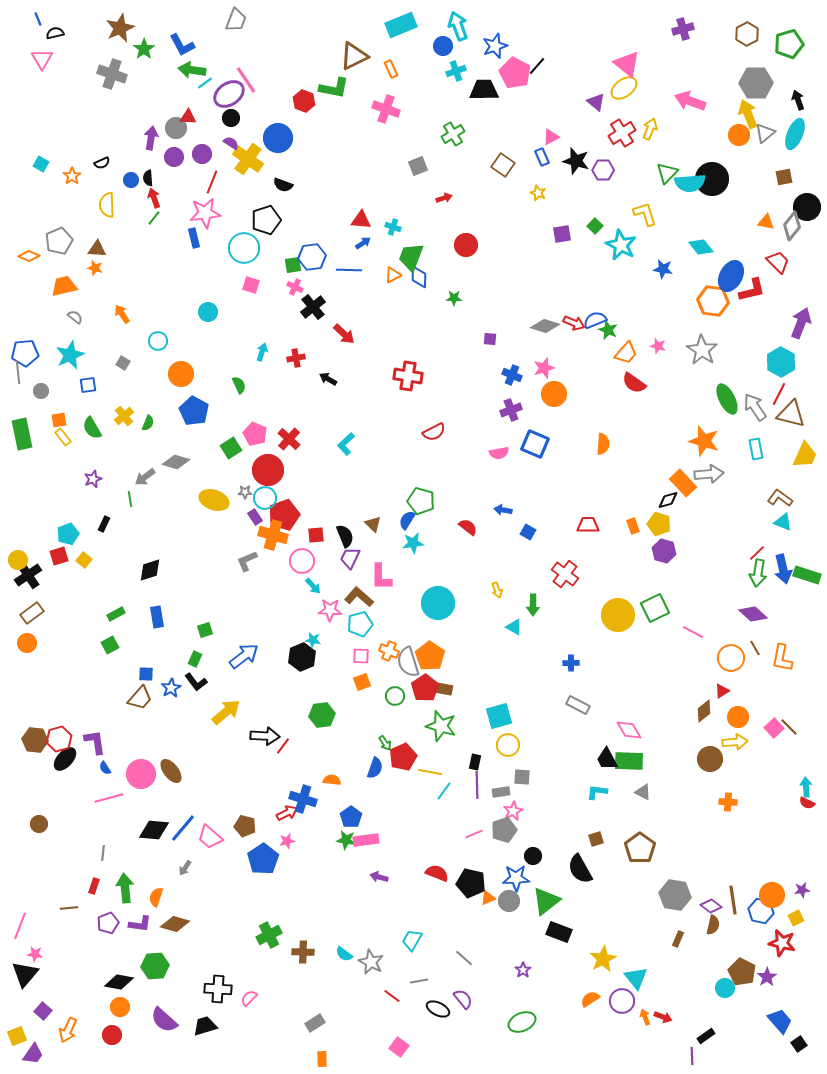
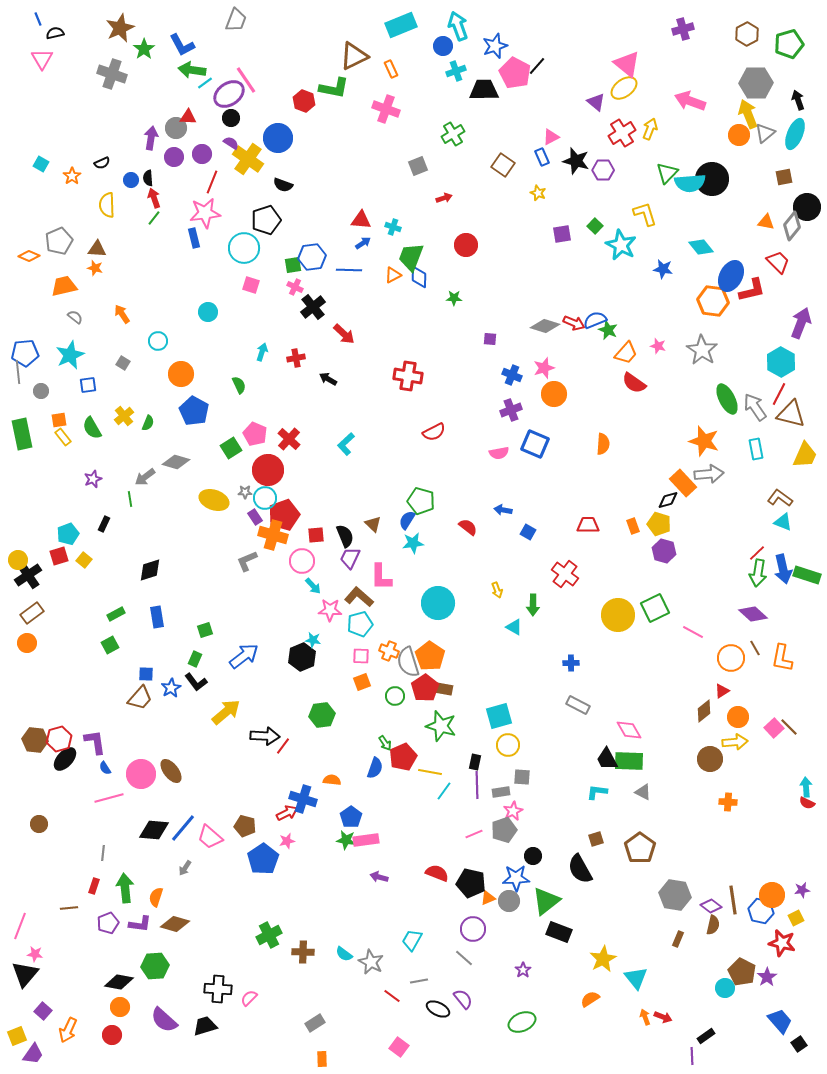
purple circle at (622, 1001): moved 149 px left, 72 px up
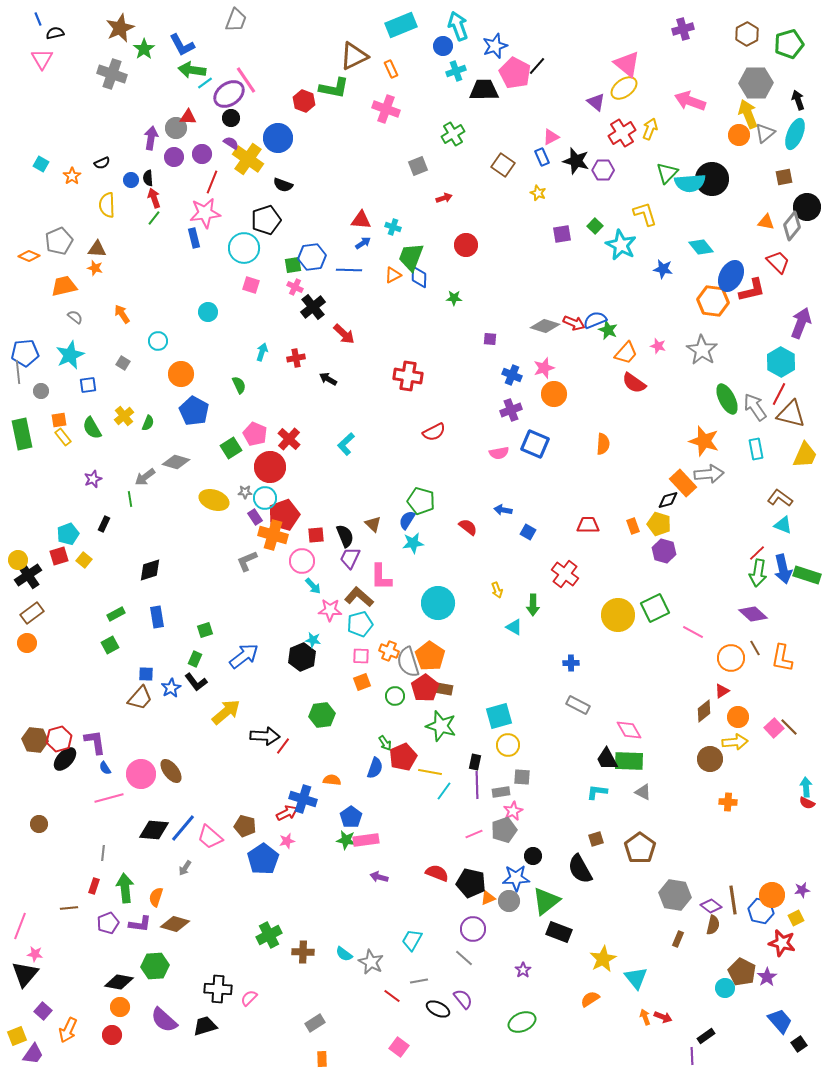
red circle at (268, 470): moved 2 px right, 3 px up
cyan triangle at (783, 522): moved 3 px down
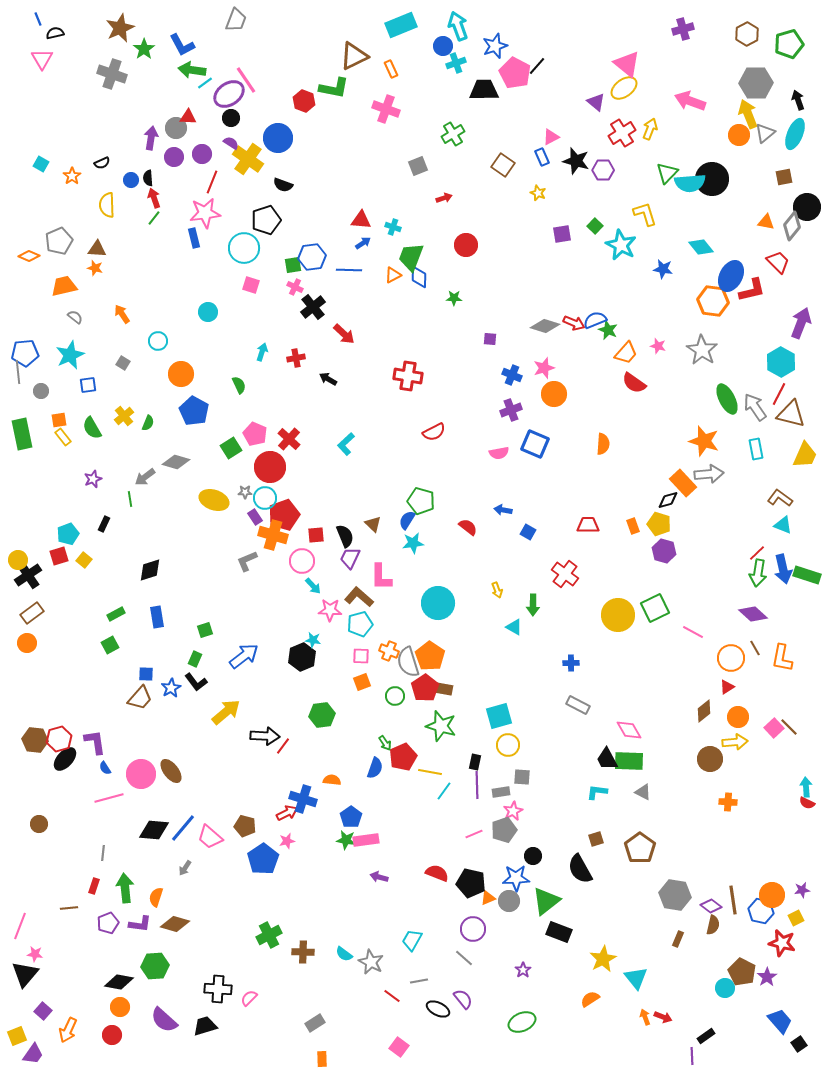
cyan cross at (456, 71): moved 8 px up
red triangle at (722, 691): moved 5 px right, 4 px up
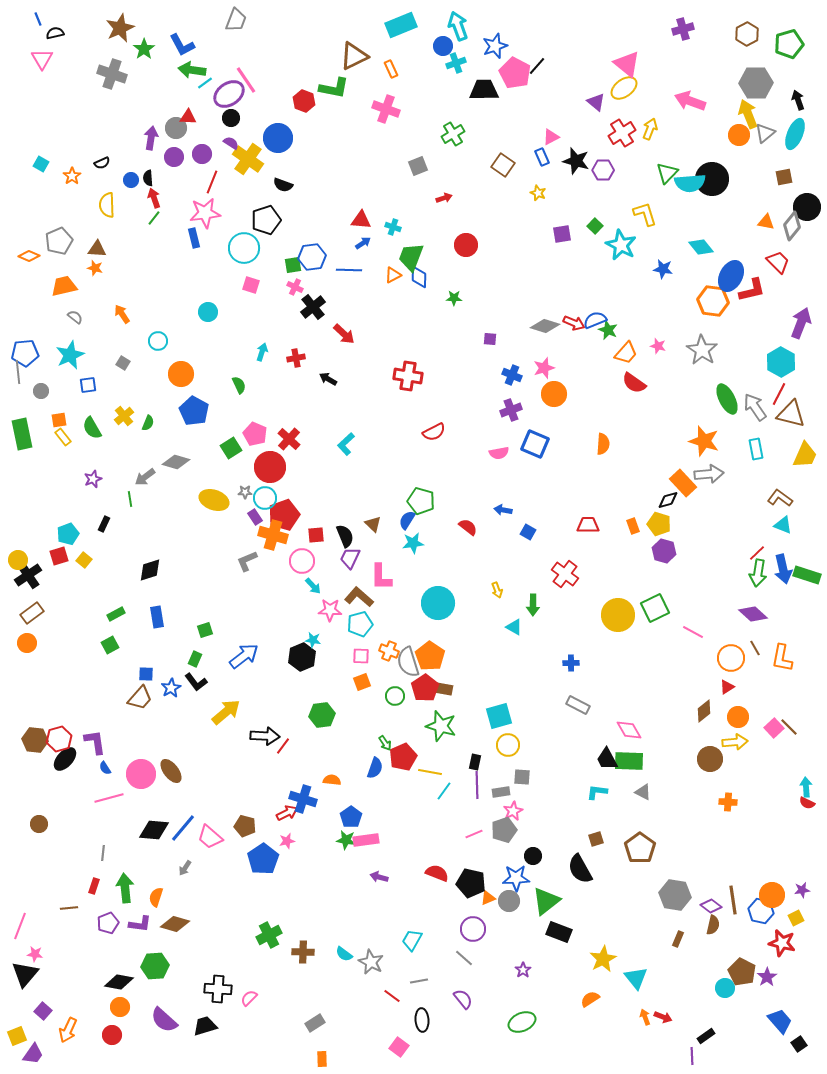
black ellipse at (438, 1009): moved 16 px left, 11 px down; rotated 60 degrees clockwise
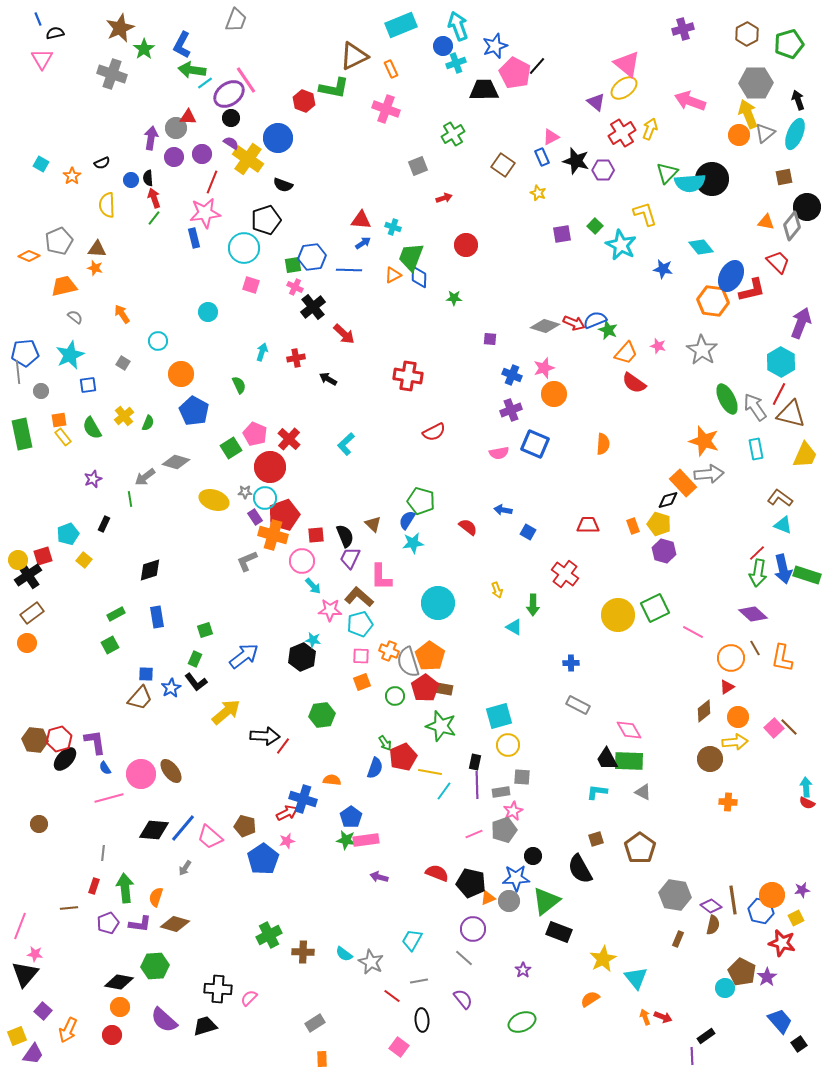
blue L-shape at (182, 45): rotated 56 degrees clockwise
red square at (59, 556): moved 16 px left
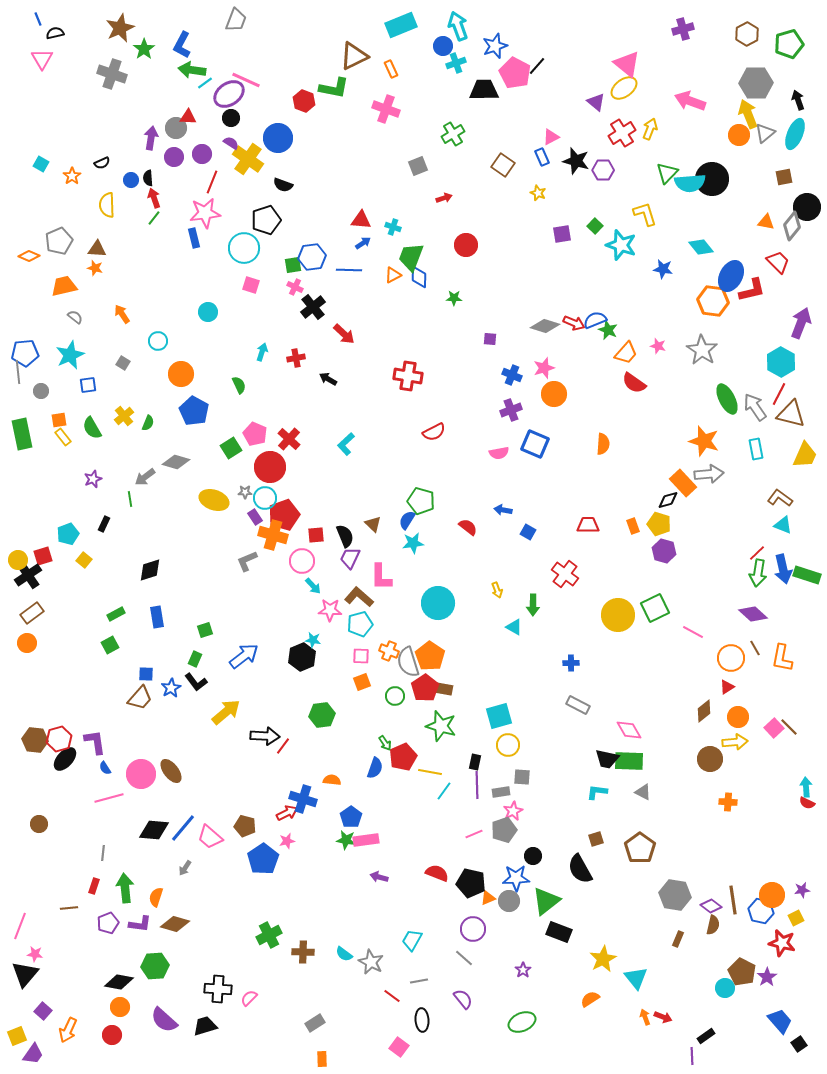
pink line at (246, 80): rotated 32 degrees counterclockwise
cyan star at (621, 245): rotated 8 degrees counterclockwise
black trapezoid at (607, 759): rotated 50 degrees counterclockwise
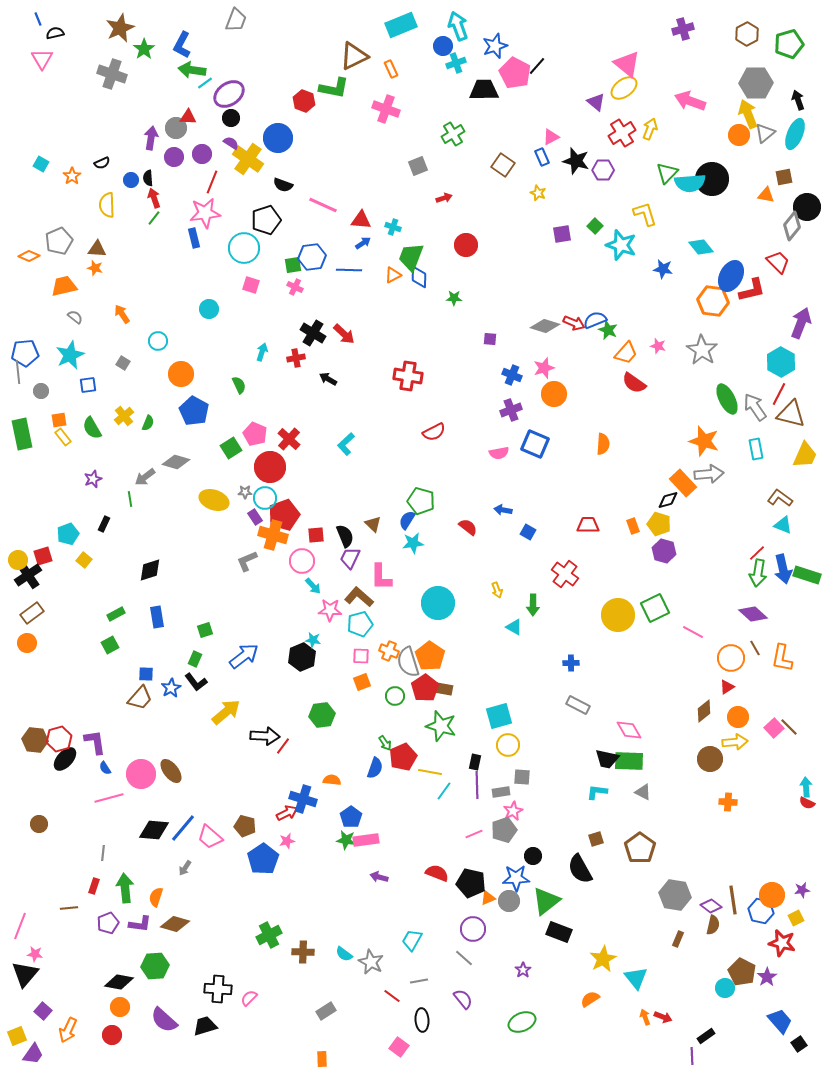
pink line at (246, 80): moved 77 px right, 125 px down
orange triangle at (766, 222): moved 27 px up
black cross at (313, 307): moved 26 px down; rotated 20 degrees counterclockwise
cyan circle at (208, 312): moved 1 px right, 3 px up
gray rectangle at (315, 1023): moved 11 px right, 12 px up
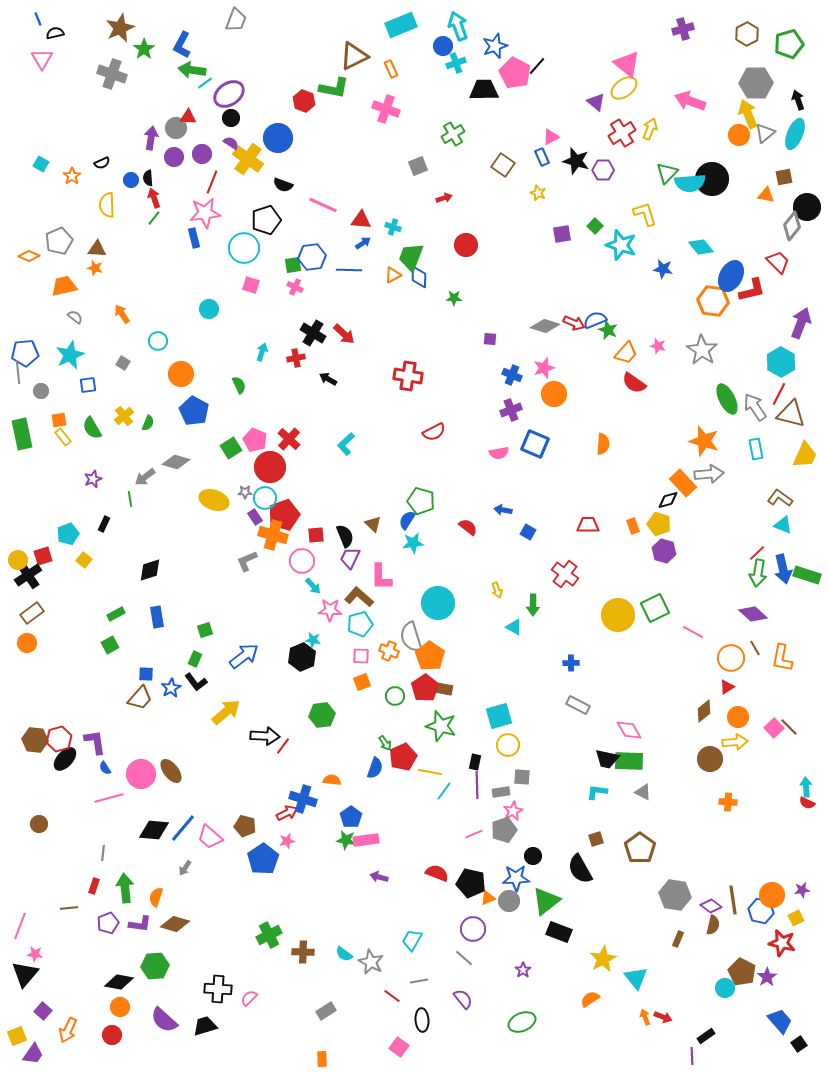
pink pentagon at (255, 434): moved 6 px down
gray semicircle at (408, 662): moved 3 px right, 25 px up
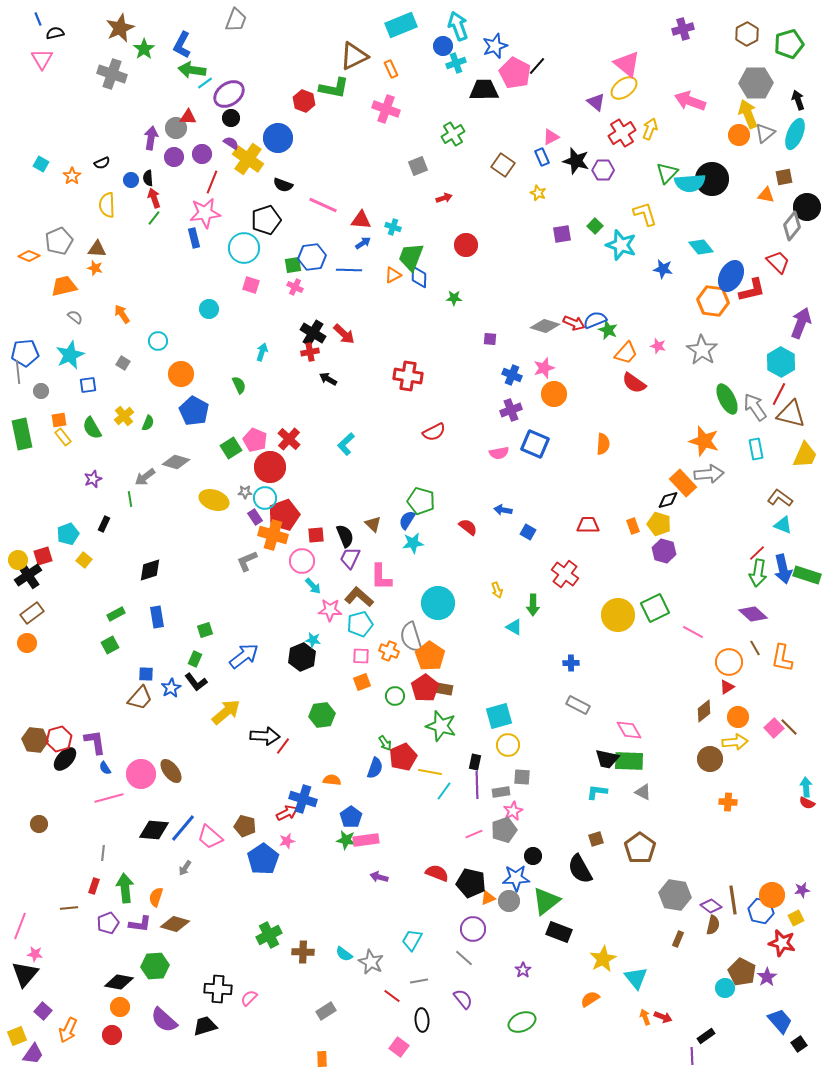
red cross at (296, 358): moved 14 px right, 6 px up
orange circle at (731, 658): moved 2 px left, 4 px down
